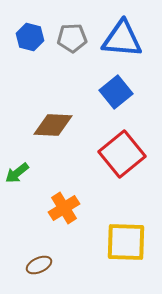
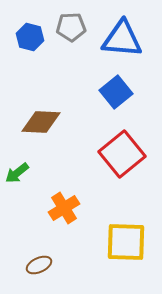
gray pentagon: moved 1 px left, 11 px up
brown diamond: moved 12 px left, 3 px up
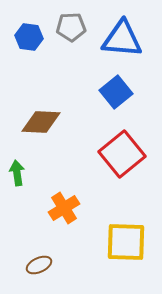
blue hexagon: moved 1 px left; rotated 8 degrees counterclockwise
green arrow: rotated 120 degrees clockwise
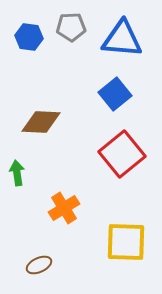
blue square: moved 1 px left, 2 px down
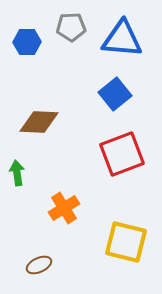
blue hexagon: moved 2 px left, 5 px down; rotated 8 degrees counterclockwise
brown diamond: moved 2 px left
red square: rotated 18 degrees clockwise
yellow square: rotated 12 degrees clockwise
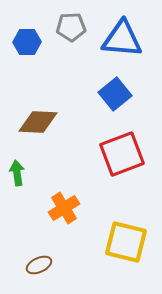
brown diamond: moved 1 px left
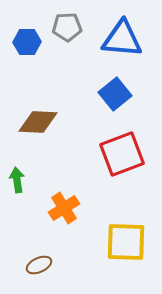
gray pentagon: moved 4 px left
green arrow: moved 7 px down
yellow square: rotated 12 degrees counterclockwise
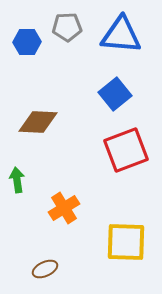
blue triangle: moved 1 px left, 4 px up
red square: moved 4 px right, 4 px up
brown ellipse: moved 6 px right, 4 px down
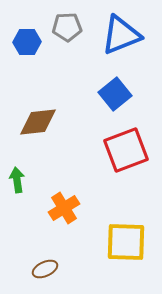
blue triangle: rotated 27 degrees counterclockwise
brown diamond: rotated 9 degrees counterclockwise
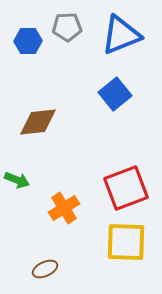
blue hexagon: moved 1 px right, 1 px up
red square: moved 38 px down
green arrow: rotated 120 degrees clockwise
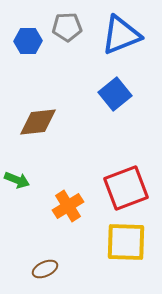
orange cross: moved 4 px right, 2 px up
